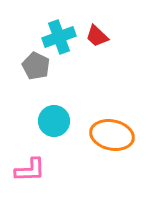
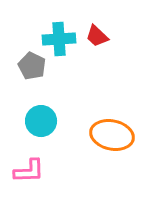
cyan cross: moved 2 px down; rotated 16 degrees clockwise
gray pentagon: moved 4 px left
cyan circle: moved 13 px left
pink L-shape: moved 1 px left, 1 px down
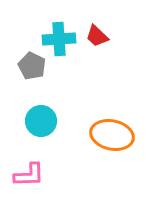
pink L-shape: moved 4 px down
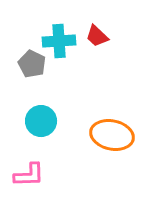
cyan cross: moved 2 px down
gray pentagon: moved 2 px up
